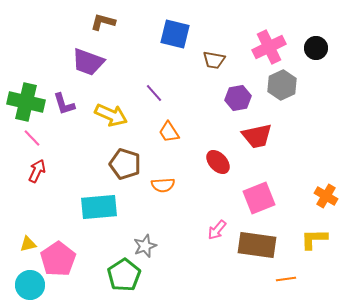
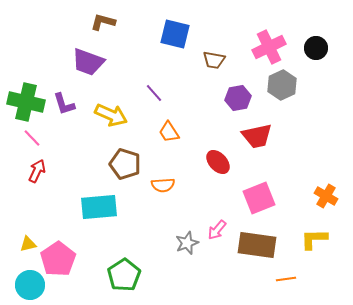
gray star: moved 42 px right, 3 px up
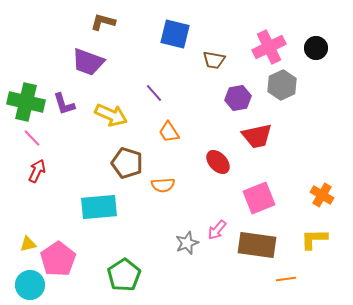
brown pentagon: moved 2 px right, 1 px up
orange cross: moved 4 px left, 1 px up
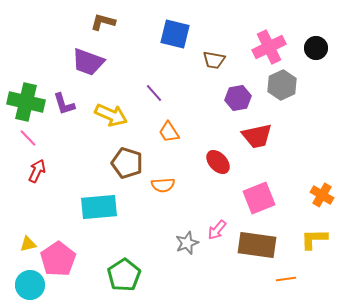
pink line: moved 4 px left
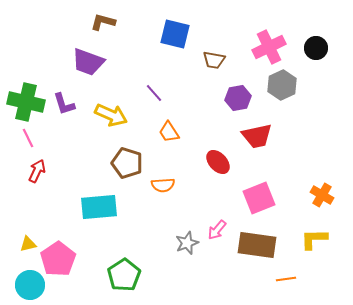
pink line: rotated 18 degrees clockwise
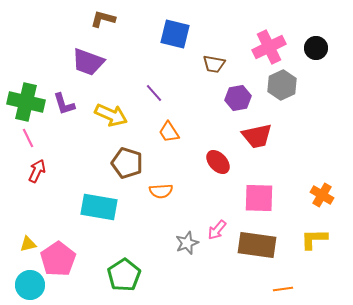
brown L-shape: moved 3 px up
brown trapezoid: moved 4 px down
orange semicircle: moved 2 px left, 6 px down
pink square: rotated 24 degrees clockwise
cyan rectangle: rotated 15 degrees clockwise
orange line: moved 3 px left, 10 px down
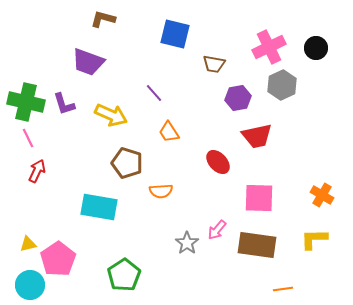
gray star: rotated 15 degrees counterclockwise
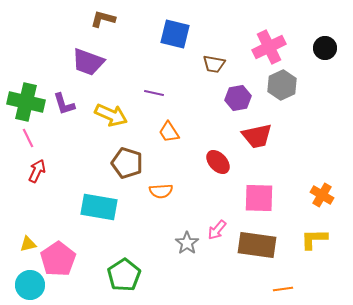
black circle: moved 9 px right
purple line: rotated 36 degrees counterclockwise
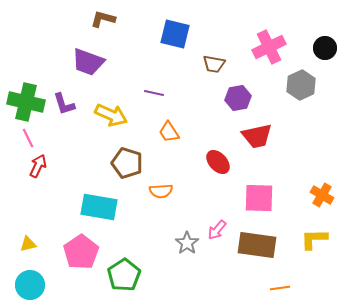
gray hexagon: moved 19 px right
red arrow: moved 1 px right, 5 px up
pink pentagon: moved 23 px right, 7 px up
orange line: moved 3 px left, 1 px up
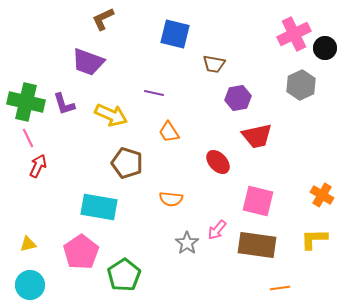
brown L-shape: rotated 40 degrees counterclockwise
pink cross: moved 25 px right, 13 px up
orange semicircle: moved 10 px right, 8 px down; rotated 10 degrees clockwise
pink square: moved 1 px left, 3 px down; rotated 12 degrees clockwise
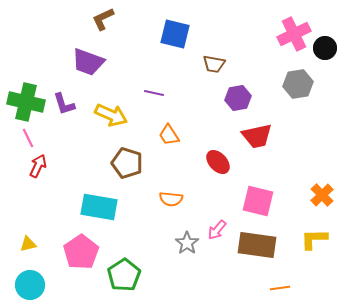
gray hexagon: moved 3 px left, 1 px up; rotated 16 degrees clockwise
orange trapezoid: moved 3 px down
orange cross: rotated 15 degrees clockwise
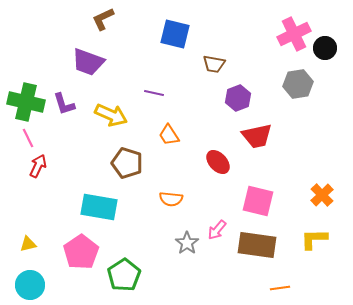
purple hexagon: rotated 10 degrees counterclockwise
